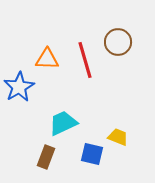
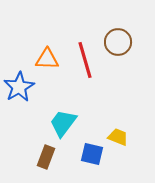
cyan trapezoid: rotated 28 degrees counterclockwise
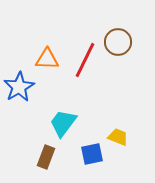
red line: rotated 42 degrees clockwise
blue square: rotated 25 degrees counterclockwise
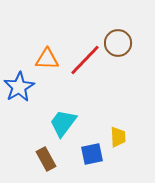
brown circle: moved 1 px down
red line: rotated 18 degrees clockwise
yellow trapezoid: rotated 65 degrees clockwise
brown rectangle: moved 2 px down; rotated 50 degrees counterclockwise
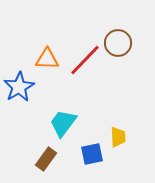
brown rectangle: rotated 65 degrees clockwise
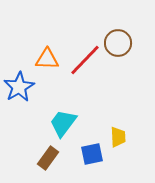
brown rectangle: moved 2 px right, 1 px up
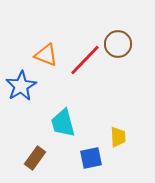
brown circle: moved 1 px down
orange triangle: moved 1 px left, 4 px up; rotated 20 degrees clockwise
blue star: moved 2 px right, 1 px up
cyan trapezoid: rotated 52 degrees counterclockwise
blue square: moved 1 px left, 4 px down
brown rectangle: moved 13 px left
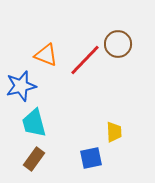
blue star: rotated 16 degrees clockwise
cyan trapezoid: moved 29 px left
yellow trapezoid: moved 4 px left, 5 px up
brown rectangle: moved 1 px left, 1 px down
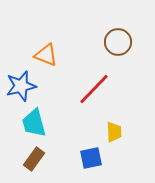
brown circle: moved 2 px up
red line: moved 9 px right, 29 px down
